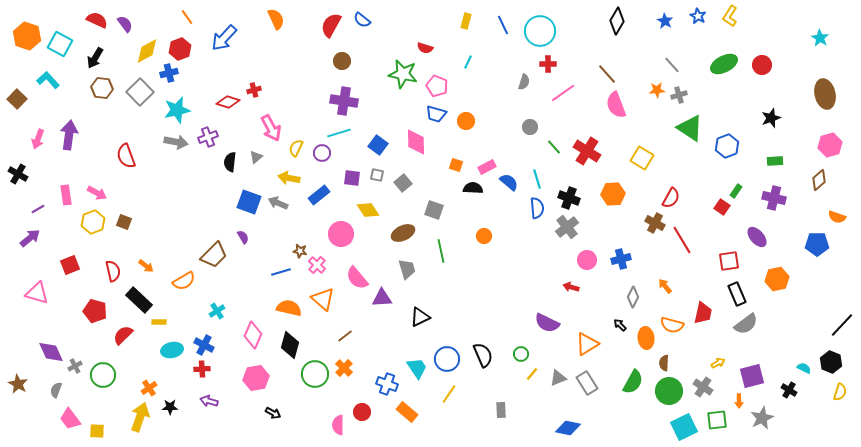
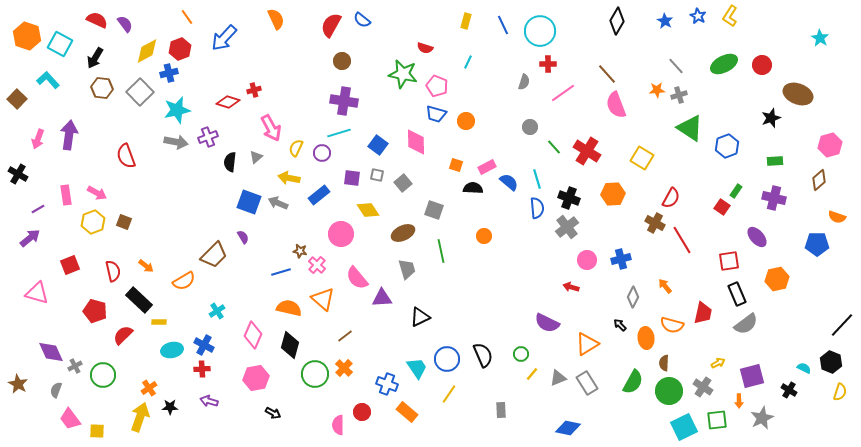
gray line at (672, 65): moved 4 px right, 1 px down
brown ellipse at (825, 94): moved 27 px left; rotated 56 degrees counterclockwise
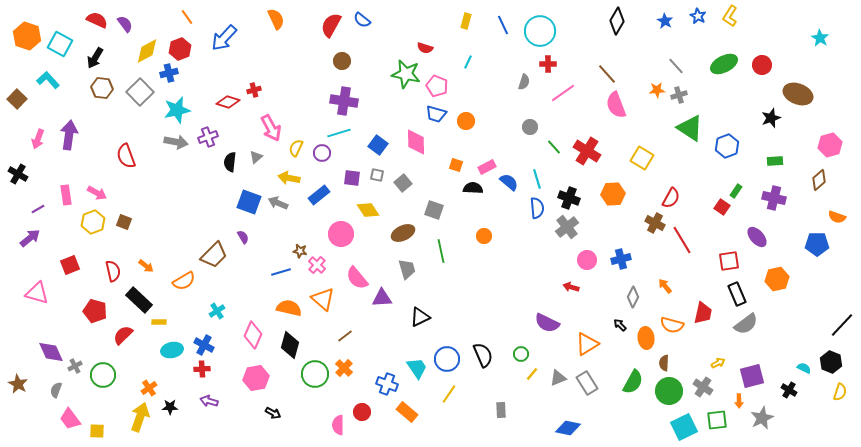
green star at (403, 74): moved 3 px right
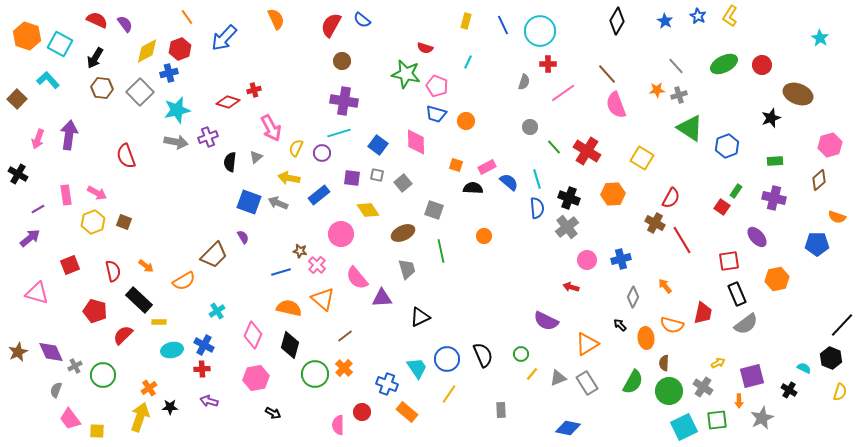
purple semicircle at (547, 323): moved 1 px left, 2 px up
black hexagon at (831, 362): moved 4 px up
brown star at (18, 384): moved 32 px up; rotated 18 degrees clockwise
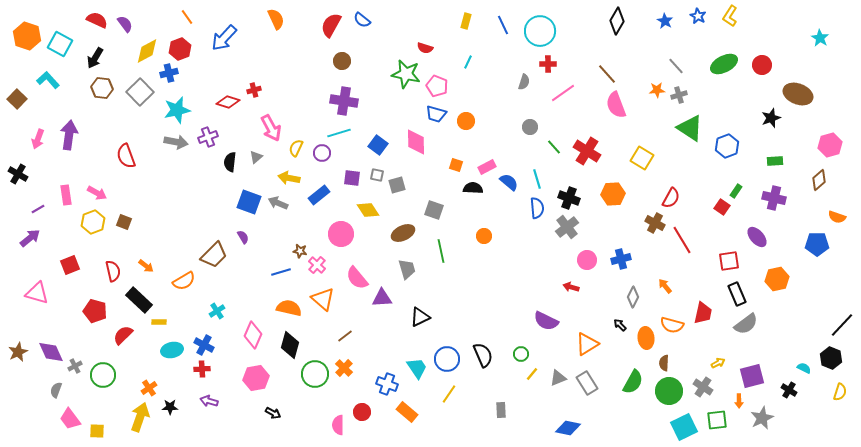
gray square at (403, 183): moved 6 px left, 2 px down; rotated 24 degrees clockwise
